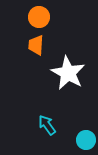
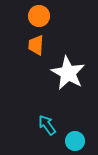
orange circle: moved 1 px up
cyan circle: moved 11 px left, 1 px down
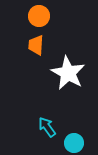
cyan arrow: moved 2 px down
cyan circle: moved 1 px left, 2 px down
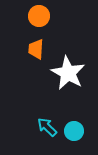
orange trapezoid: moved 4 px down
cyan arrow: rotated 10 degrees counterclockwise
cyan circle: moved 12 px up
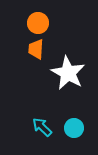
orange circle: moved 1 px left, 7 px down
cyan arrow: moved 5 px left
cyan circle: moved 3 px up
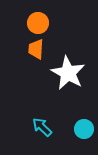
cyan circle: moved 10 px right, 1 px down
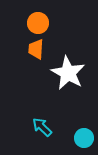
cyan circle: moved 9 px down
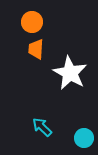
orange circle: moved 6 px left, 1 px up
white star: moved 2 px right
